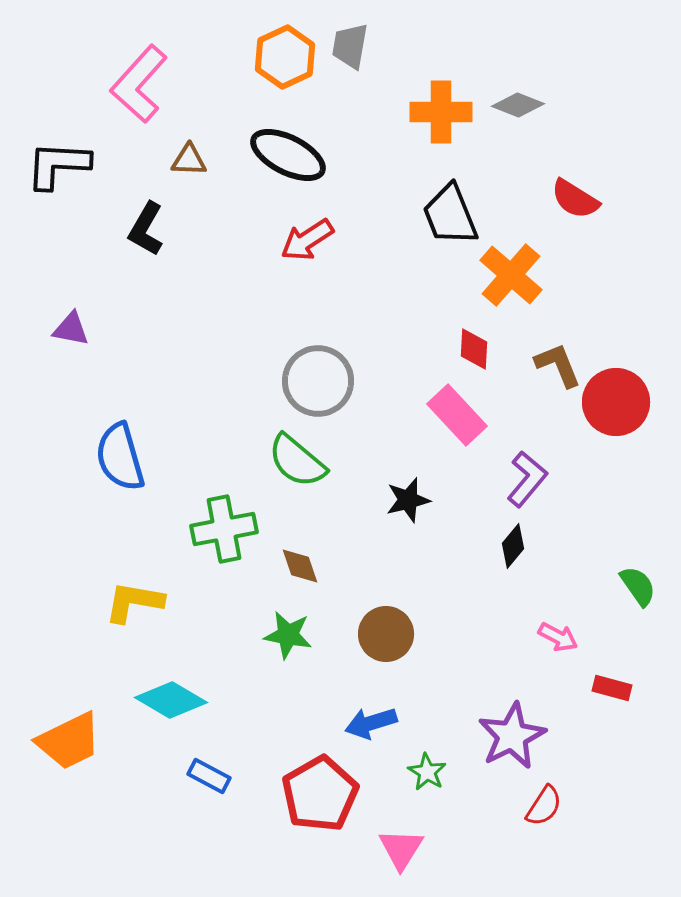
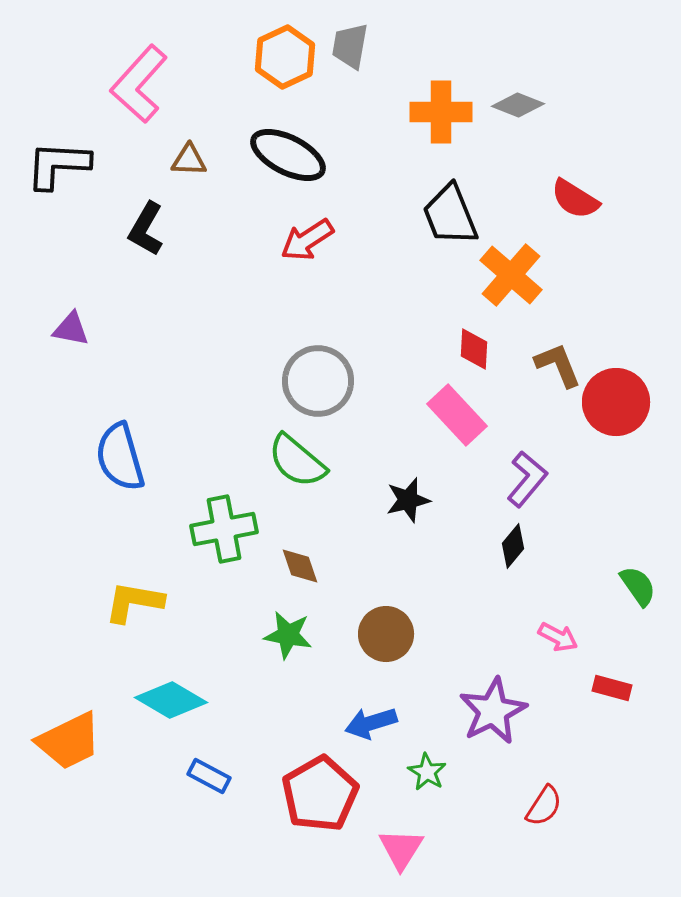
purple star at (512, 736): moved 19 px left, 25 px up
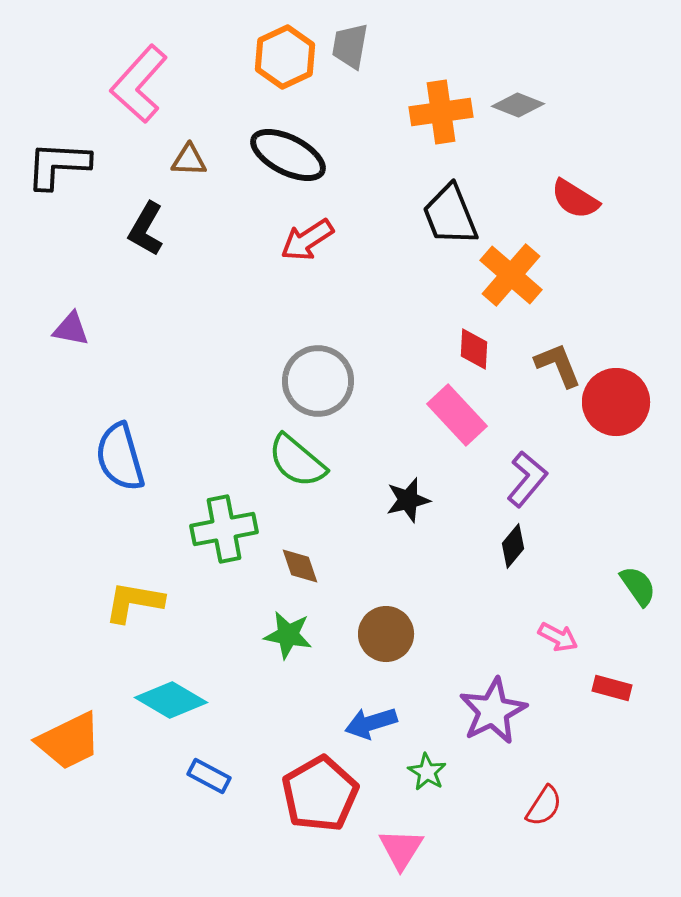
orange cross at (441, 112): rotated 8 degrees counterclockwise
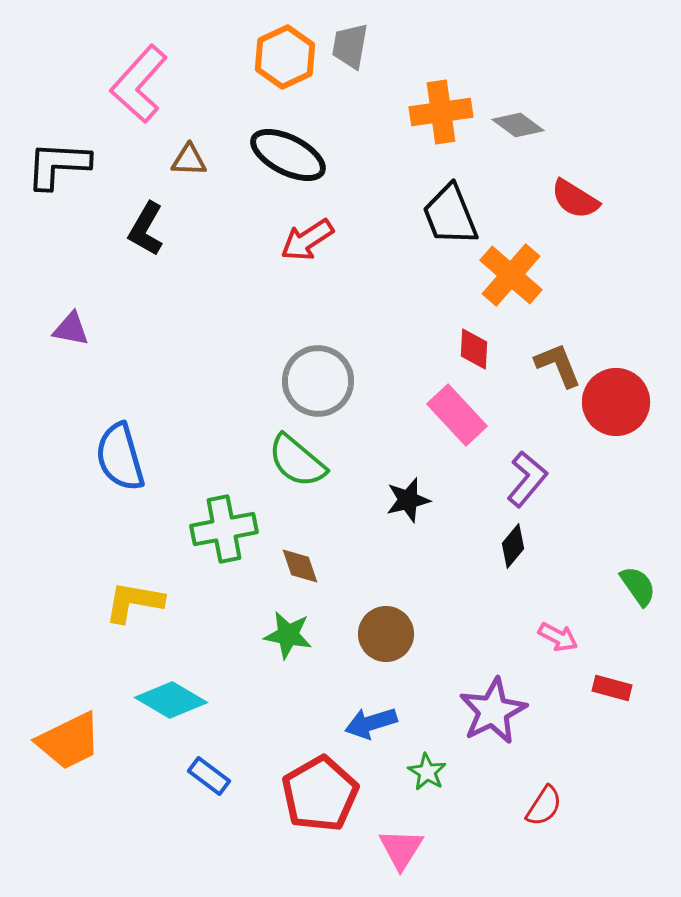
gray diamond at (518, 105): moved 20 px down; rotated 15 degrees clockwise
blue rectangle at (209, 776): rotated 9 degrees clockwise
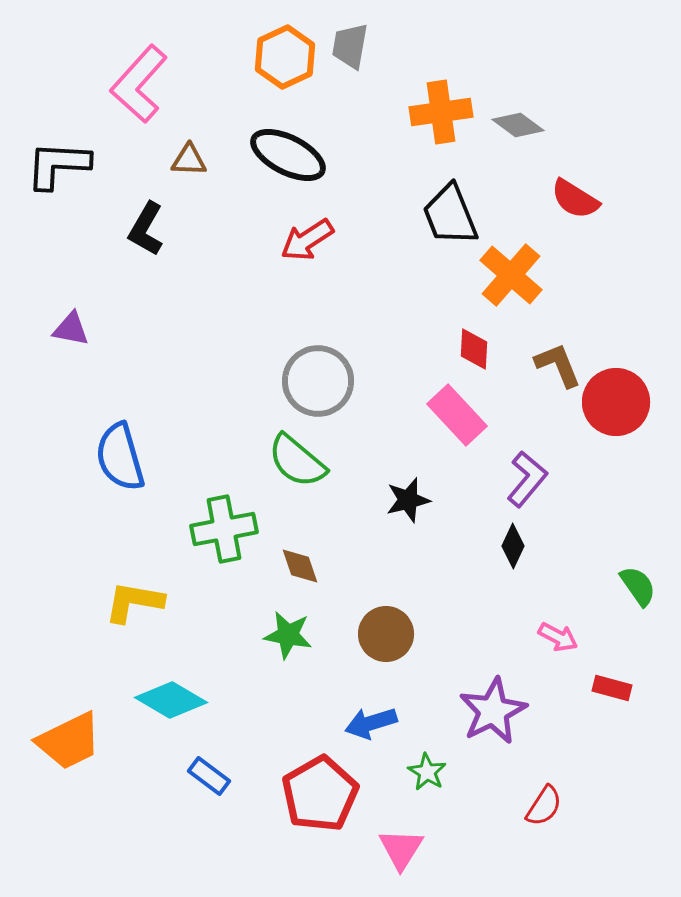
black diamond at (513, 546): rotated 15 degrees counterclockwise
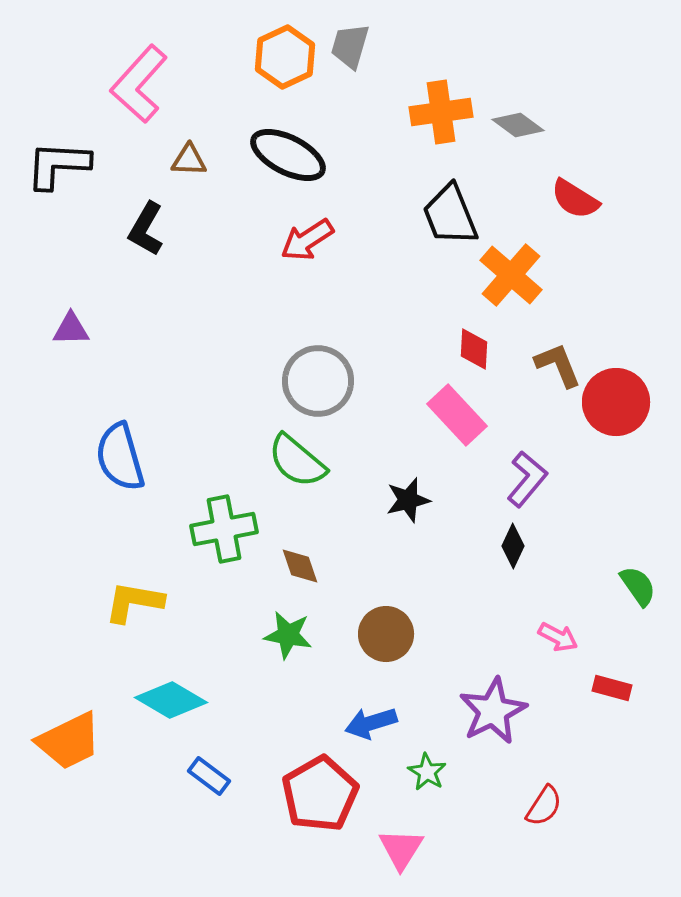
gray trapezoid at (350, 46): rotated 6 degrees clockwise
purple triangle at (71, 329): rotated 12 degrees counterclockwise
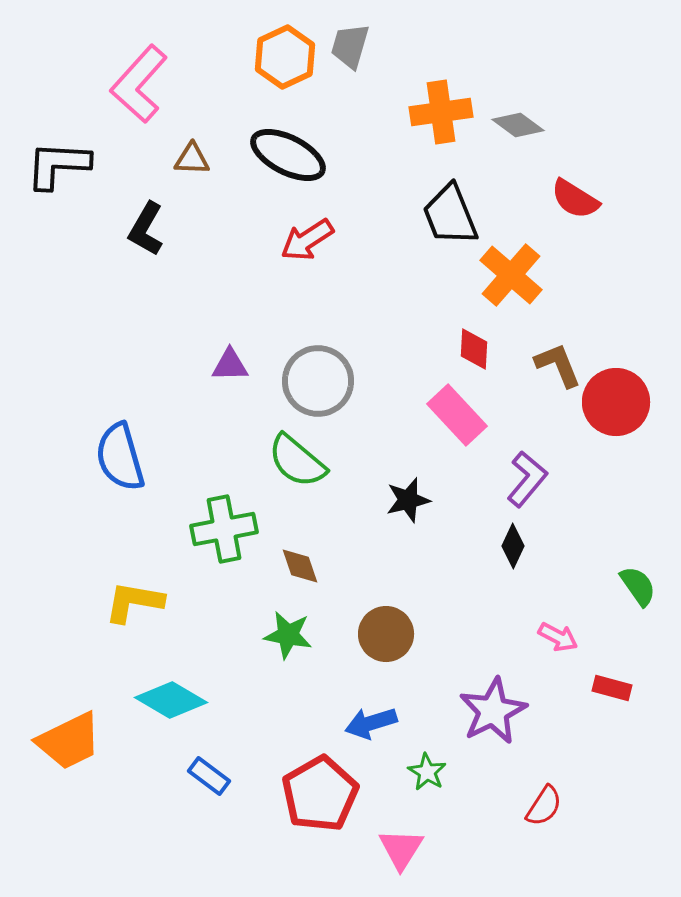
brown triangle at (189, 160): moved 3 px right, 1 px up
purple triangle at (71, 329): moved 159 px right, 36 px down
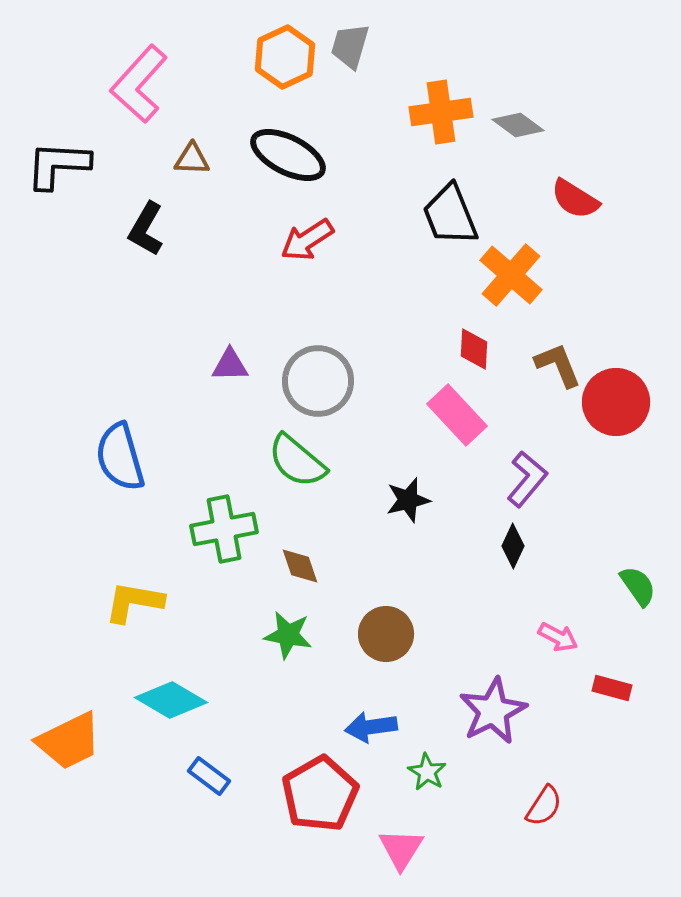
blue arrow at (371, 723): moved 4 px down; rotated 9 degrees clockwise
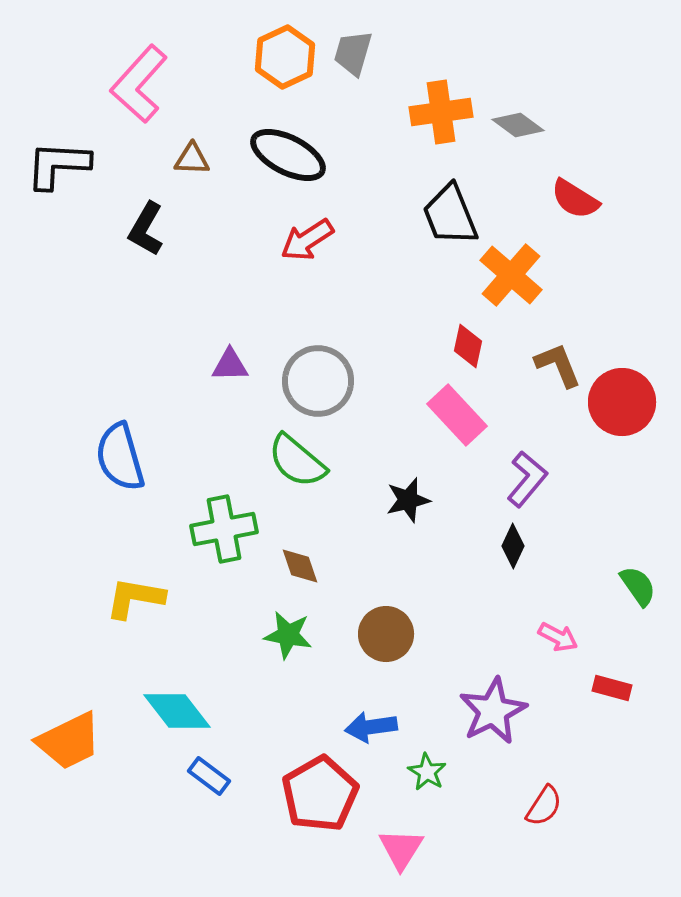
gray trapezoid at (350, 46): moved 3 px right, 7 px down
red diamond at (474, 349): moved 6 px left, 3 px up; rotated 9 degrees clockwise
red circle at (616, 402): moved 6 px right
yellow L-shape at (134, 602): moved 1 px right, 4 px up
cyan diamond at (171, 700): moved 6 px right, 11 px down; rotated 22 degrees clockwise
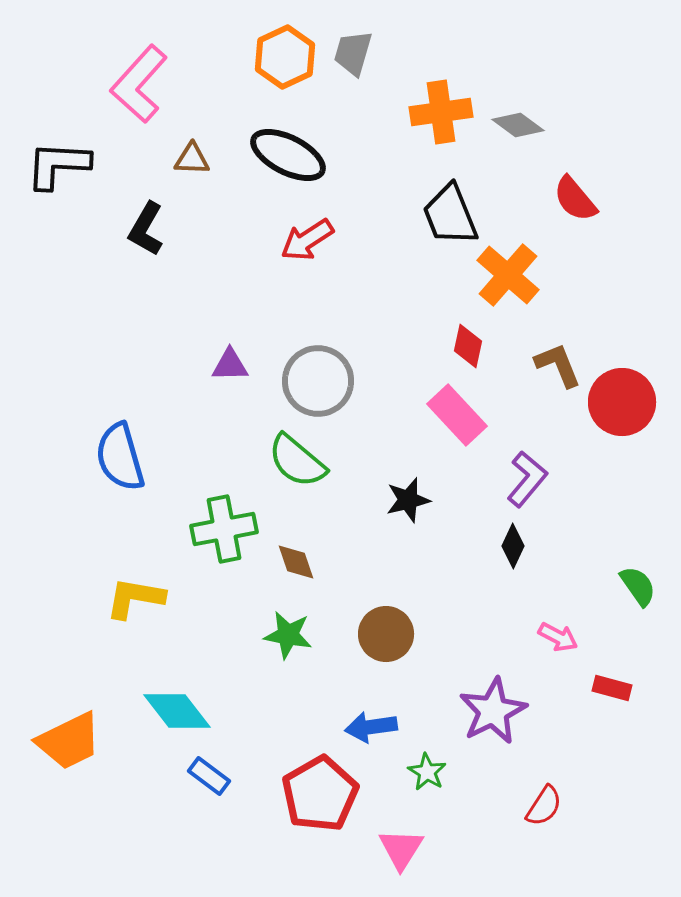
red semicircle at (575, 199): rotated 18 degrees clockwise
orange cross at (511, 275): moved 3 px left
brown diamond at (300, 566): moved 4 px left, 4 px up
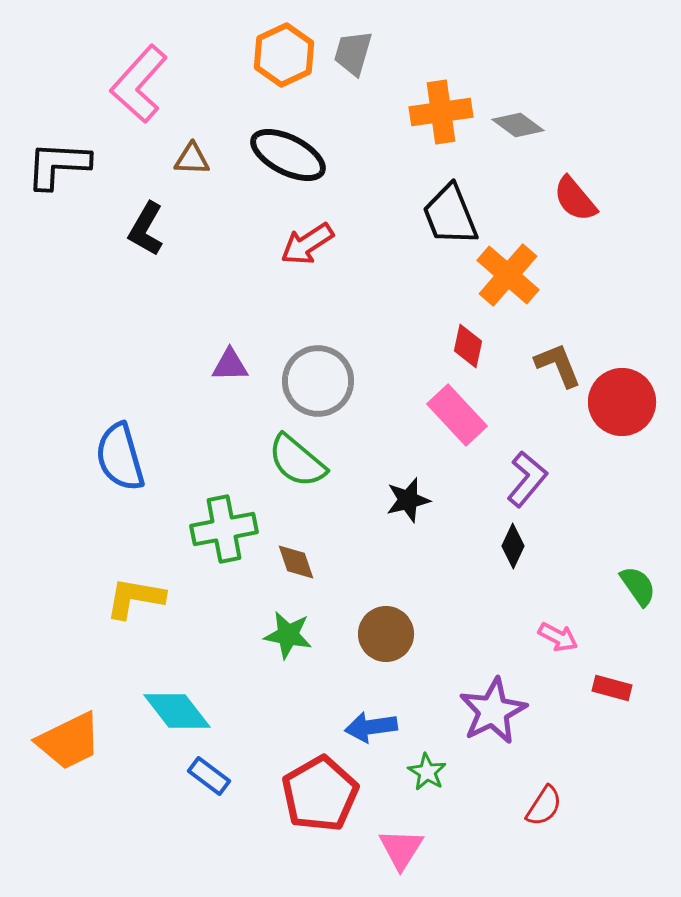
orange hexagon at (285, 57): moved 1 px left, 2 px up
red arrow at (307, 240): moved 4 px down
